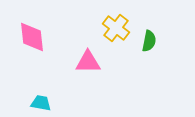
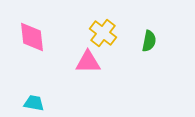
yellow cross: moved 13 px left, 5 px down
cyan trapezoid: moved 7 px left
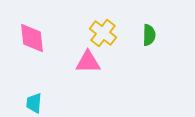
pink diamond: moved 1 px down
green semicircle: moved 6 px up; rotated 10 degrees counterclockwise
cyan trapezoid: rotated 95 degrees counterclockwise
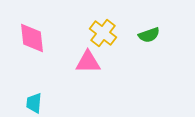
green semicircle: rotated 70 degrees clockwise
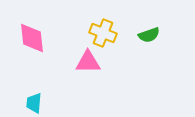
yellow cross: rotated 16 degrees counterclockwise
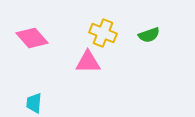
pink diamond: rotated 36 degrees counterclockwise
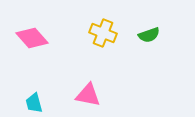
pink triangle: moved 33 px down; rotated 12 degrees clockwise
cyan trapezoid: rotated 20 degrees counterclockwise
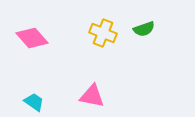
green semicircle: moved 5 px left, 6 px up
pink triangle: moved 4 px right, 1 px down
cyan trapezoid: moved 1 px up; rotated 140 degrees clockwise
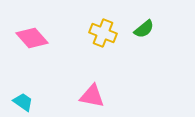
green semicircle: rotated 20 degrees counterclockwise
cyan trapezoid: moved 11 px left
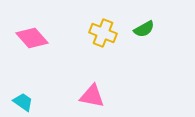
green semicircle: rotated 10 degrees clockwise
